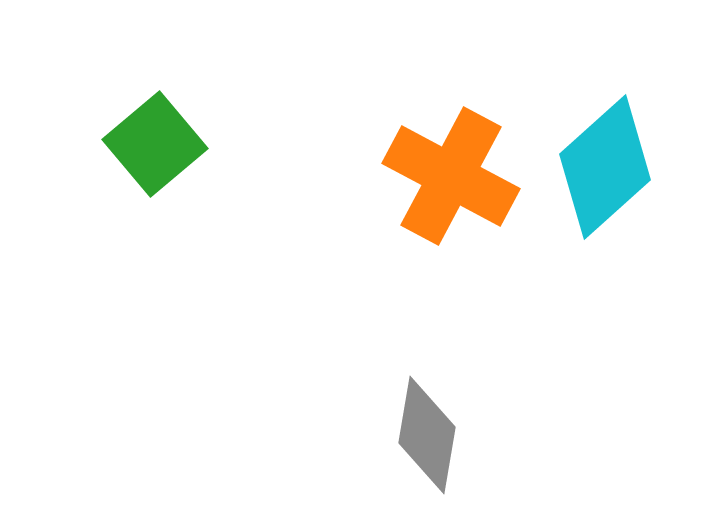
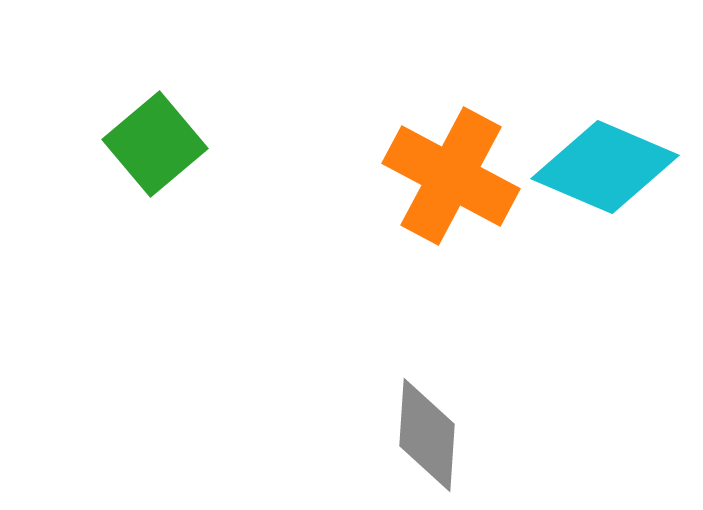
cyan diamond: rotated 65 degrees clockwise
gray diamond: rotated 6 degrees counterclockwise
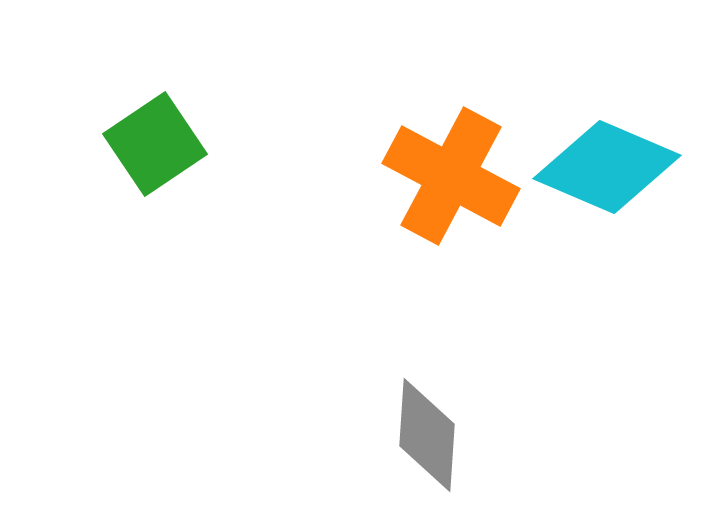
green square: rotated 6 degrees clockwise
cyan diamond: moved 2 px right
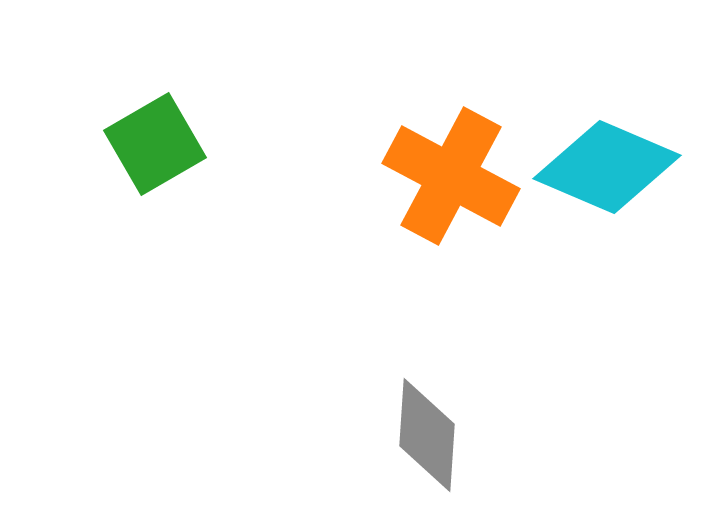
green square: rotated 4 degrees clockwise
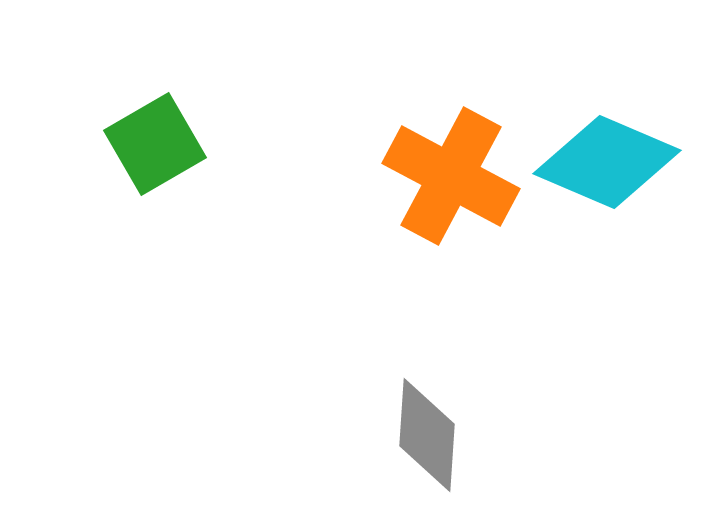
cyan diamond: moved 5 px up
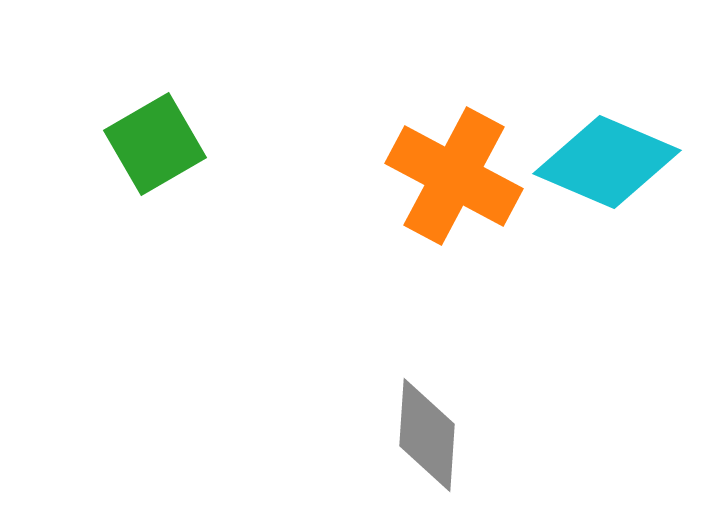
orange cross: moved 3 px right
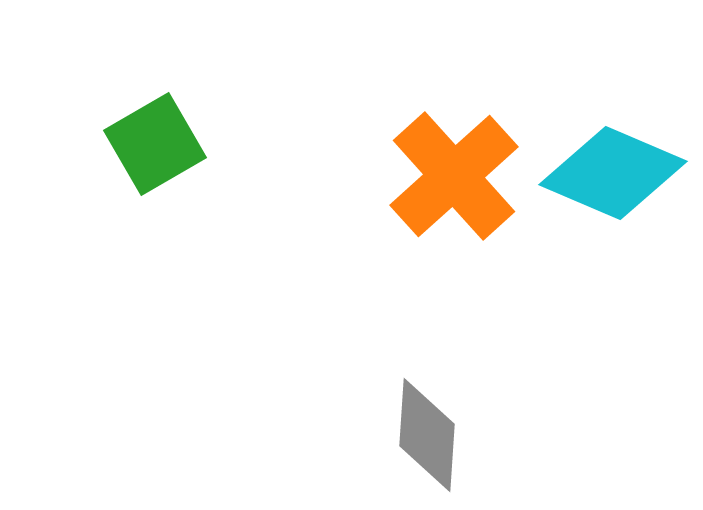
cyan diamond: moved 6 px right, 11 px down
orange cross: rotated 20 degrees clockwise
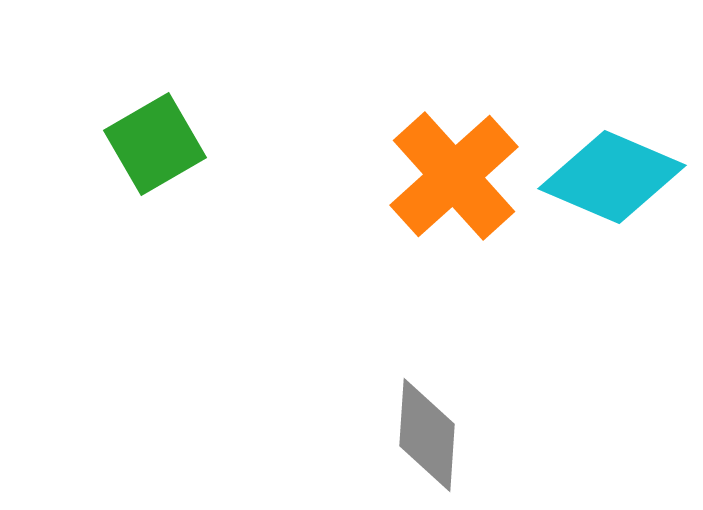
cyan diamond: moved 1 px left, 4 px down
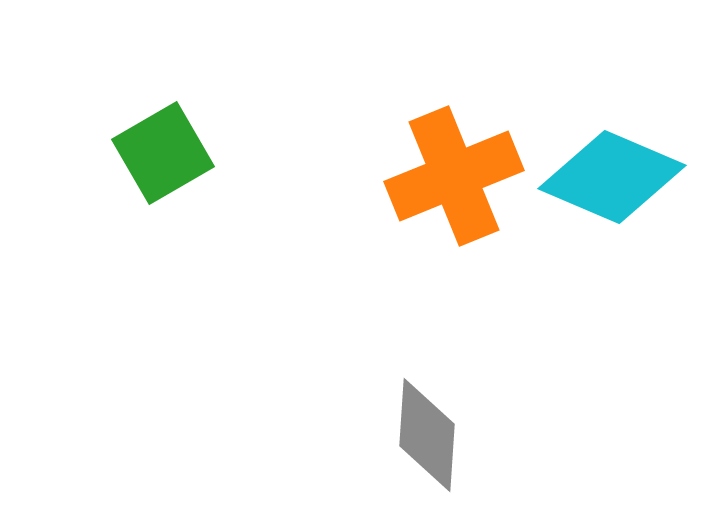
green square: moved 8 px right, 9 px down
orange cross: rotated 20 degrees clockwise
